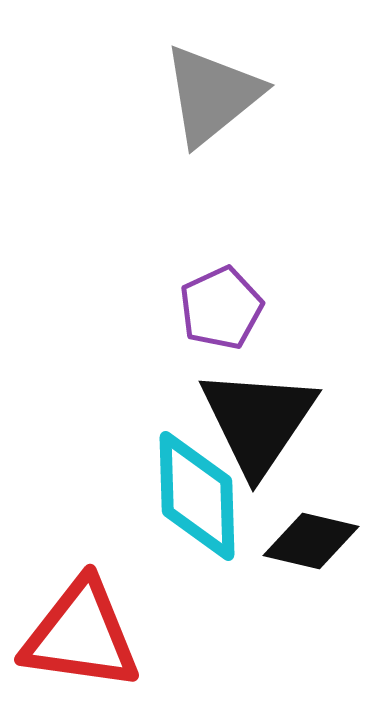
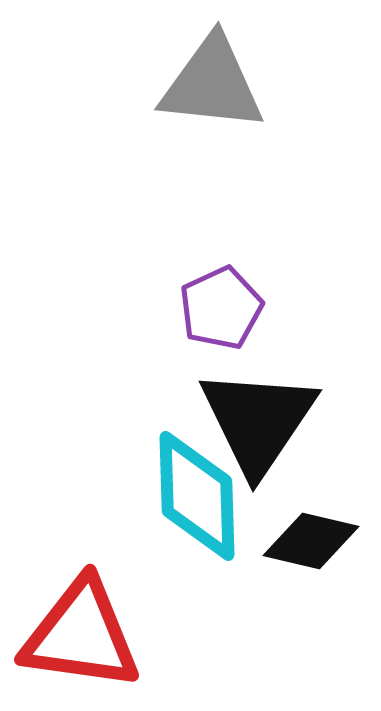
gray triangle: moved 11 px up; rotated 45 degrees clockwise
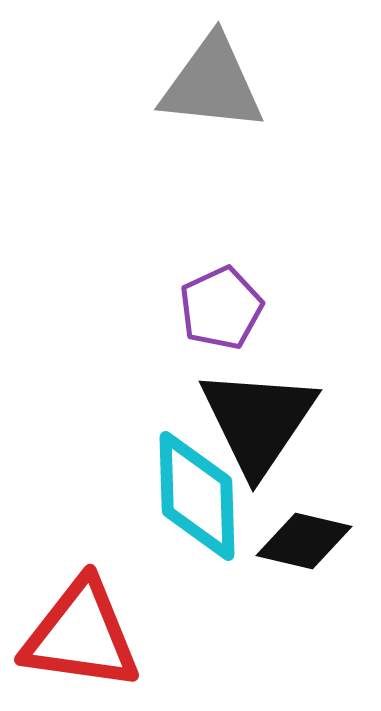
black diamond: moved 7 px left
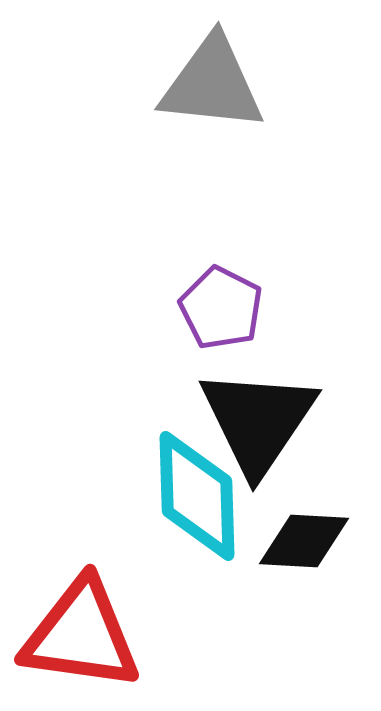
purple pentagon: rotated 20 degrees counterclockwise
black diamond: rotated 10 degrees counterclockwise
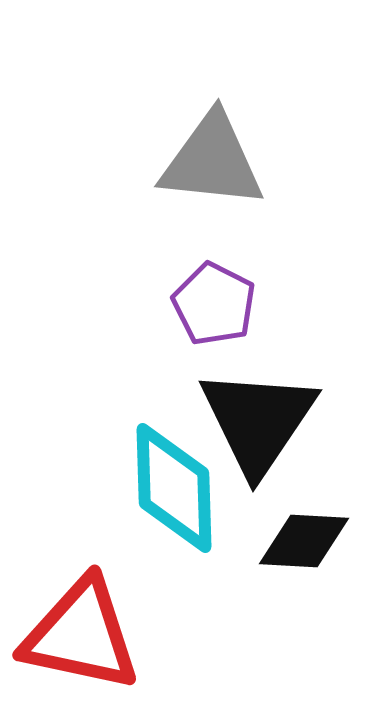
gray triangle: moved 77 px down
purple pentagon: moved 7 px left, 4 px up
cyan diamond: moved 23 px left, 8 px up
red triangle: rotated 4 degrees clockwise
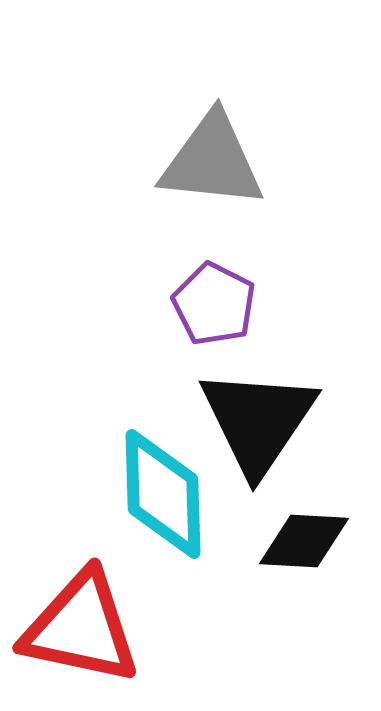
cyan diamond: moved 11 px left, 6 px down
red triangle: moved 7 px up
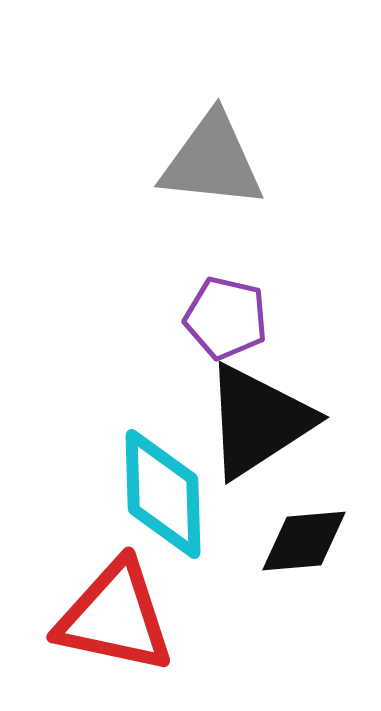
purple pentagon: moved 12 px right, 14 px down; rotated 14 degrees counterclockwise
black triangle: rotated 23 degrees clockwise
black diamond: rotated 8 degrees counterclockwise
red triangle: moved 34 px right, 11 px up
